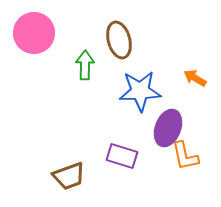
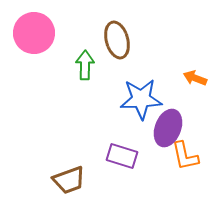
brown ellipse: moved 2 px left
orange arrow: rotated 10 degrees counterclockwise
blue star: moved 1 px right, 8 px down
brown trapezoid: moved 4 px down
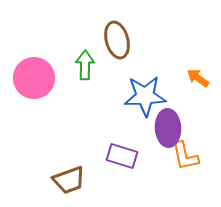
pink circle: moved 45 px down
orange arrow: moved 3 px right; rotated 15 degrees clockwise
blue star: moved 4 px right, 3 px up
purple ellipse: rotated 24 degrees counterclockwise
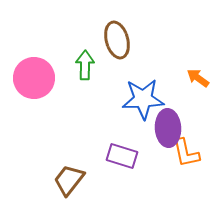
blue star: moved 2 px left, 3 px down
orange L-shape: moved 1 px right, 3 px up
brown trapezoid: rotated 148 degrees clockwise
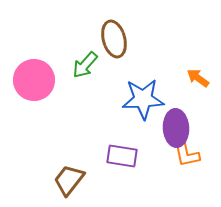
brown ellipse: moved 3 px left, 1 px up
green arrow: rotated 140 degrees counterclockwise
pink circle: moved 2 px down
purple ellipse: moved 8 px right
purple rectangle: rotated 8 degrees counterclockwise
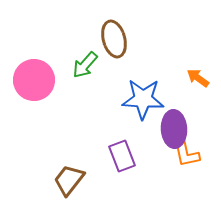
blue star: rotated 6 degrees clockwise
purple ellipse: moved 2 px left, 1 px down
purple rectangle: rotated 60 degrees clockwise
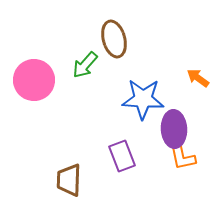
orange L-shape: moved 4 px left, 3 px down
brown trapezoid: rotated 36 degrees counterclockwise
